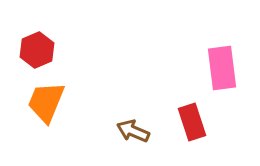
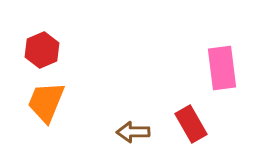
red hexagon: moved 5 px right
red rectangle: moved 1 px left, 2 px down; rotated 12 degrees counterclockwise
brown arrow: moved 1 px down; rotated 24 degrees counterclockwise
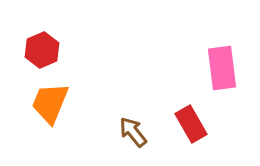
orange trapezoid: moved 4 px right, 1 px down
brown arrow: rotated 52 degrees clockwise
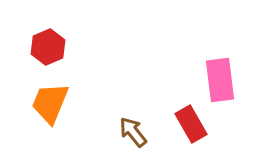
red hexagon: moved 6 px right, 3 px up
pink rectangle: moved 2 px left, 12 px down
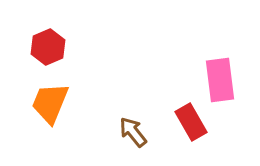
red rectangle: moved 2 px up
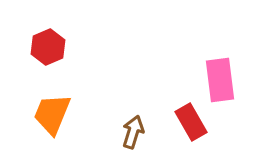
orange trapezoid: moved 2 px right, 11 px down
brown arrow: rotated 56 degrees clockwise
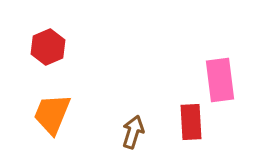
red rectangle: rotated 27 degrees clockwise
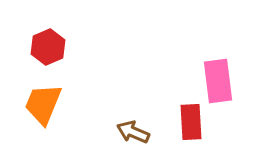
pink rectangle: moved 2 px left, 1 px down
orange trapezoid: moved 9 px left, 10 px up
brown arrow: rotated 84 degrees counterclockwise
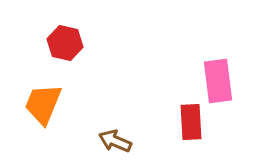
red hexagon: moved 17 px right, 4 px up; rotated 24 degrees counterclockwise
brown arrow: moved 18 px left, 9 px down
